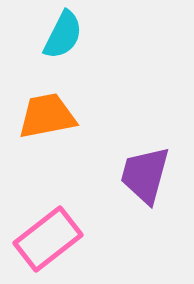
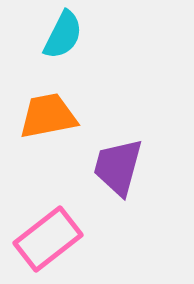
orange trapezoid: moved 1 px right
purple trapezoid: moved 27 px left, 8 px up
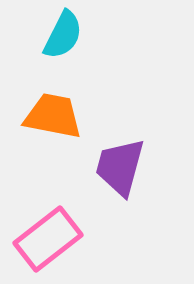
orange trapezoid: moved 5 px right; rotated 22 degrees clockwise
purple trapezoid: moved 2 px right
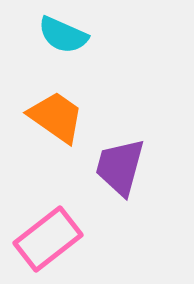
cyan semicircle: rotated 87 degrees clockwise
orange trapezoid: moved 3 px right, 1 px down; rotated 24 degrees clockwise
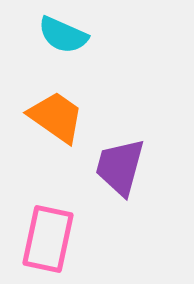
pink rectangle: rotated 40 degrees counterclockwise
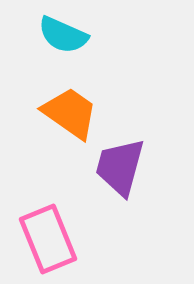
orange trapezoid: moved 14 px right, 4 px up
pink rectangle: rotated 34 degrees counterclockwise
